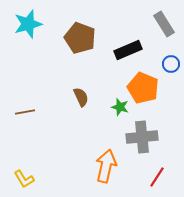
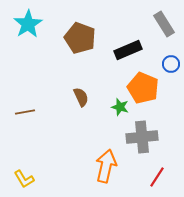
cyan star: rotated 16 degrees counterclockwise
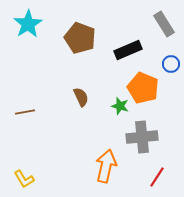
green star: moved 1 px up
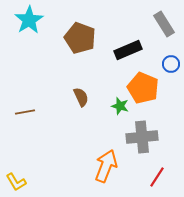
cyan star: moved 1 px right, 4 px up
orange arrow: rotated 8 degrees clockwise
yellow L-shape: moved 8 px left, 3 px down
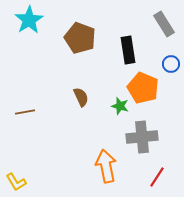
black rectangle: rotated 76 degrees counterclockwise
orange arrow: rotated 32 degrees counterclockwise
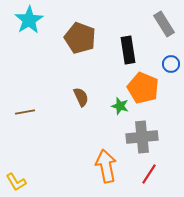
red line: moved 8 px left, 3 px up
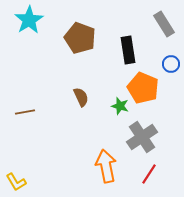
gray cross: rotated 28 degrees counterclockwise
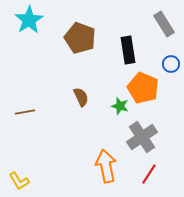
yellow L-shape: moved 3 px right, 1 px up
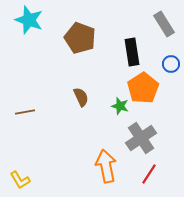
cyan star: rotated 20 degrees counterclockwise
black rectangle: moved 4 px right, 2 px down
orange pentagon: rotated 16 degrees clockwise
gray cross: moved 1 px left, 1 px down
yellow L-shape: moved 1 px right, 1 px up
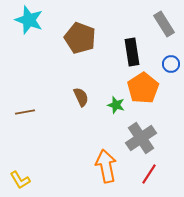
green star: moved 4 px left, 1 px up
